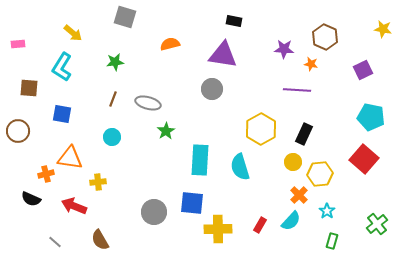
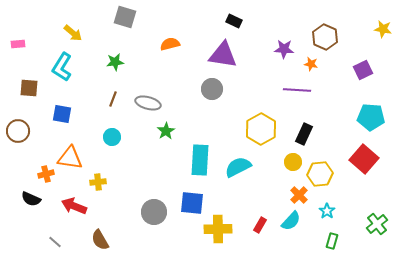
black rectangle at (234, 21): rotated 14 degrees clockwise
cyan pentagon at (371, 117): rotated 8 degrees counterclockwise
cyan semicircle at (240, 167): moved 2 px left; rotated 80 degrees clockwise
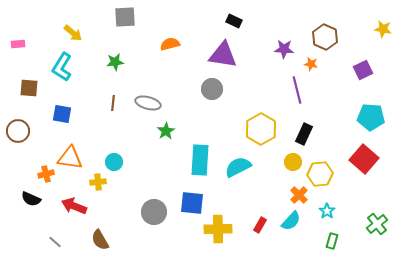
gray square at (125, 17): rotated 20 degrees counterclockwise
purple line at (297, 90): rotated 72 degrees clockwise
brown line at (113, 99): moved 4 px down; rotated 14 degrees counterclockwise
cyan circle at (112, 137): moved 2 px right, 25 px down
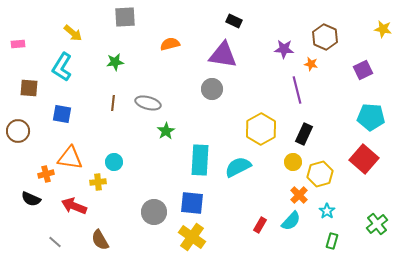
yellow hexagon at (320, 174): rotated 10 degrees counterclockwise
yellow cross at (218, 229): moved 26 px left, 8 px down; rotated 36 degrees clockwise
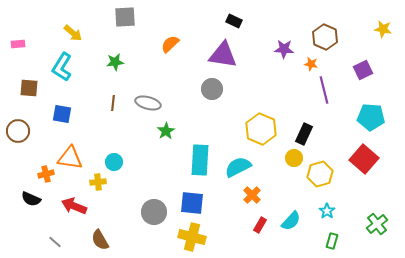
orange semicircle at (170, 44): rotated 30 degrees counterclockwise
purple line at (297, 90): moved 27 px right
yellow hexagon at (261, 129): rotated 8 degrees counterclockwise
yellow circle at (293, 162): moved 1 px right, 4 px up
orange cross at (299, 195): moved 47 px left
yellow cross at (192, 237): rotated 20 degrees counterclockwise
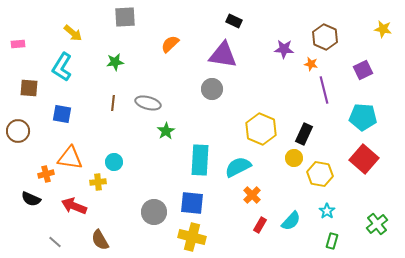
cyan pentagon at (371, 117): moved 8 px left
yellow hexagon at (320, 174): rotated 25 degrees clockwise
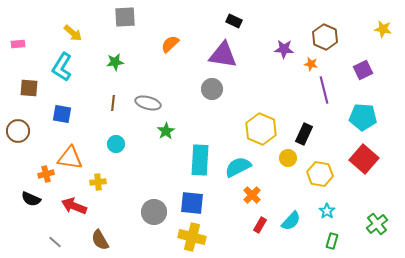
yellow circle at (294, 158): moved 6 px left
cyan circle at (114, 162): moved 2 px right, 18 px up
